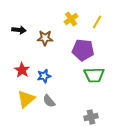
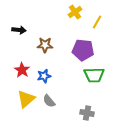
yellow cross: moved 4 px right, 7 px up
brown star: moved 7 px down
gray cross: moved 4 px left, 4 px up; rotated 24 degrees clockwise
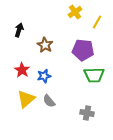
black arrow: rotated 80 degrees counterclockwise
brown star: rotated 28 degrees clockwise
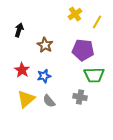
yellow cross: moved 2 px down
gray cross: moved 7 px left, 16 px up
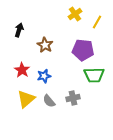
gray cross: moved 7 px left, 1 px down; rotated 24 degrees counterclockwise
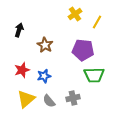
red star: rotated 21 degrees clockwise
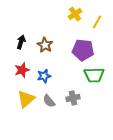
black arrow: moved 2 px right, 12 px down
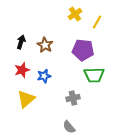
gray semicircle: moved 20 px right, 26 px down
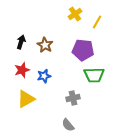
yellow triangle: rotated 12 degrees clockwise
gray semicircle: moved 1 px left, 2 px up
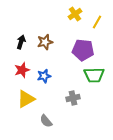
brown star: moved 3 px up; rotated 28 degrees clockwise
gray semicircle: moved 22 px left, 4 px up
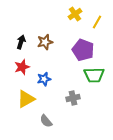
purple pentagon: rotated 15 degrees clockwise
red star: moved 3 px up
blue star: moved 3 px down
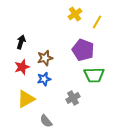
brown star: moved 16 px down
gray cross: rotated 16 degrees counterclockwise
